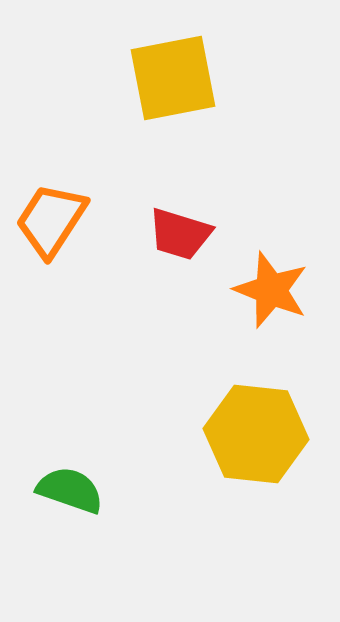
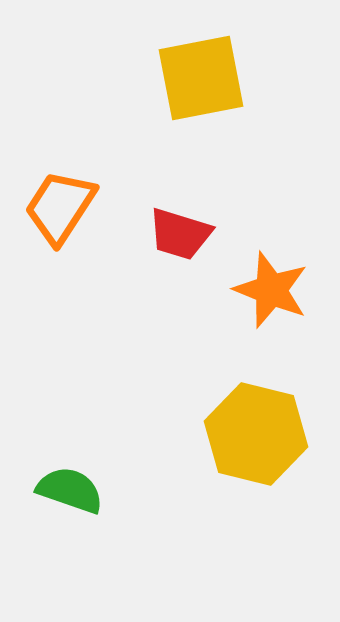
yellow square: moved 28 px right
orange trapezoid: moved 9 px right, 13 px up
yellow hexagon: rotated 8 degrees clockwise
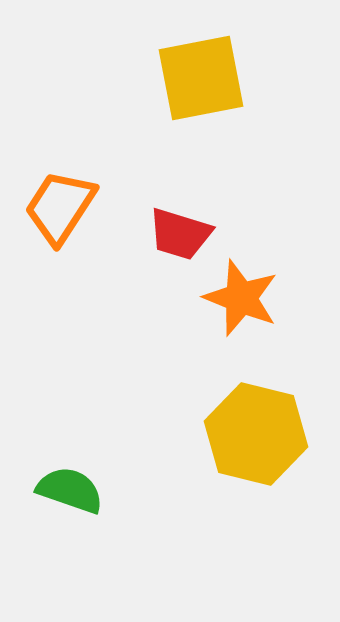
orange star: moved 30 px left, 8 px down
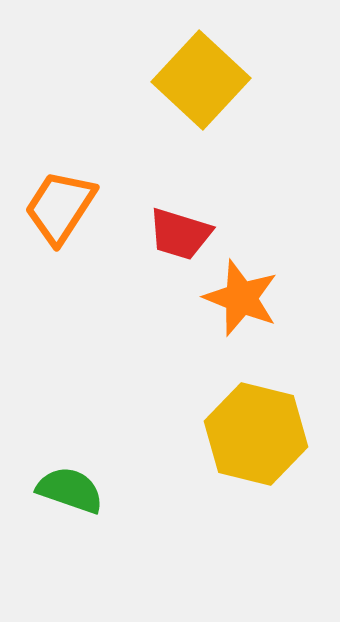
yellow square: moved 2 px down; rotated 36 degrees counterclockwise
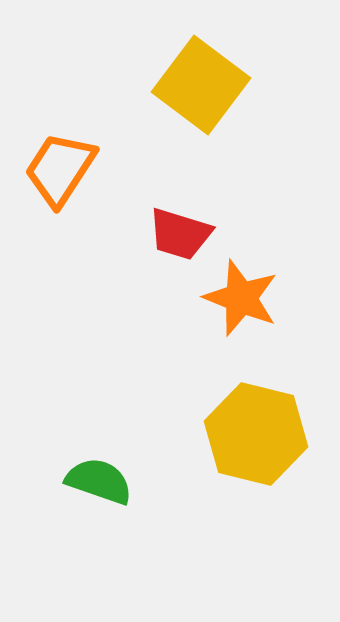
yellow square: moved 5 px down; rotated 6 degrees counterclockwise
orange trapezoid: moved 38 px up
green semicircle: moved 29 px right, 9 px up
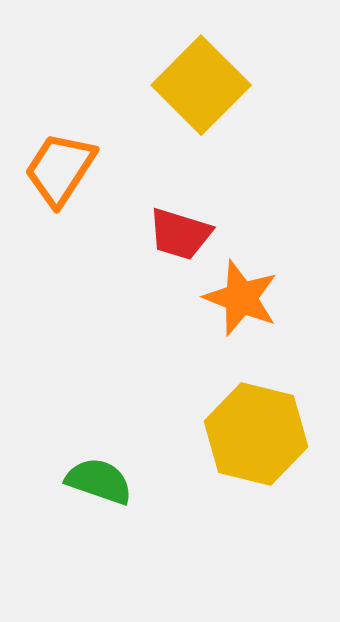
yellow square: rotated 8 degrees clockwise
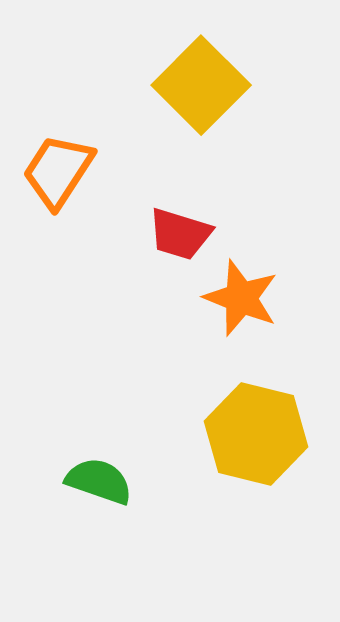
orange trapezoid: moved 2 px left, 2 px down
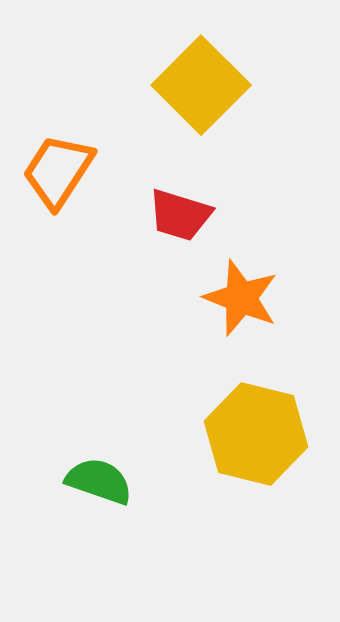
red trapezoid: moved 19 px up
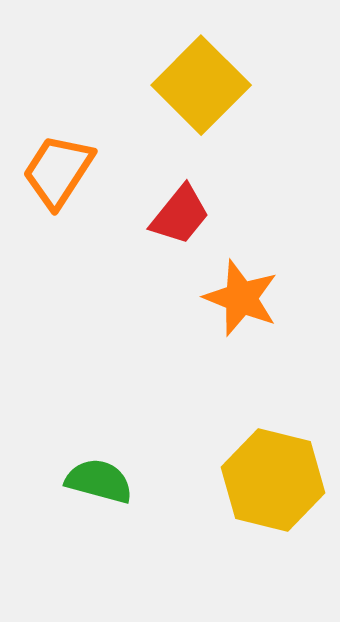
red trapezoid: rotated 68 degrees counterclockwise
yellow hexagon: moved 17 px right, 46 px down
green semicircle: rotated 4 degrees counterclockwise
